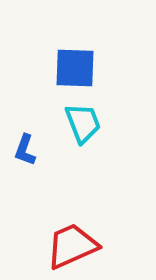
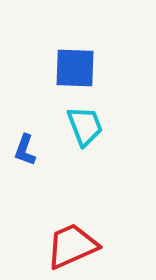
cyan trapezoid: moved 2 px right, 3 px down
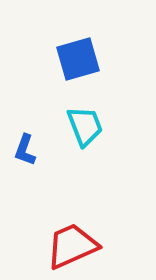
blue square: moved 3 px right, 9 px up; rotated 18 degrees counterclockwise
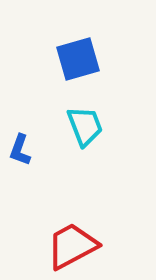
blue L-shape: moved 5 px left
red trapezoid: rotated 4 degrees counterclockwise
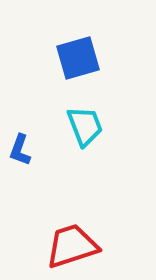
blue square: moved 1 px up
red trapezoid: rotated 10 degrees clockwise
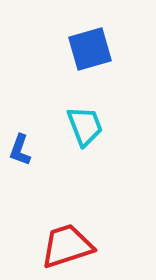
blue square: moved 12 px right, 9 px up
red trapezoid: moved 5 px left
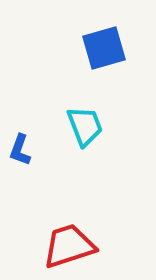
blue square: moved 14 px right, 1 px up
red trapezoid: moved 2 px right
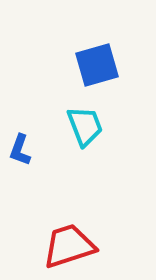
blue square: moved 7 px left, 17 px down
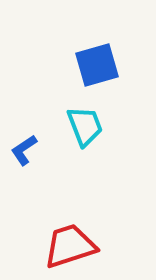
blue L-shape: moved 4 px right; rotated 36 degrees clockwise
red trapezoid: moved 1 px right
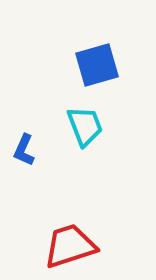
blue L-shape: rotated 32 degrees counterclockwise
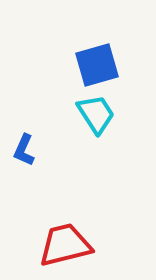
cyan trapezoid: moved 11 px right, 12 px up; rotated 12 degrees counterclockwise
red trapezoid: moved 5 px left, 1 px up; rotated 4 degrees clockwise
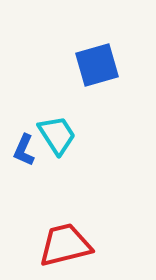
cyan trapezoid: moved 39 px left, 21 px down
